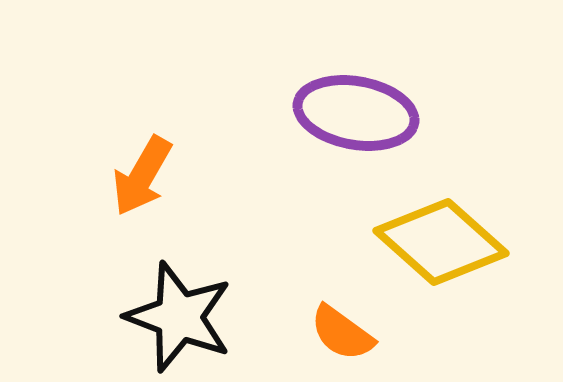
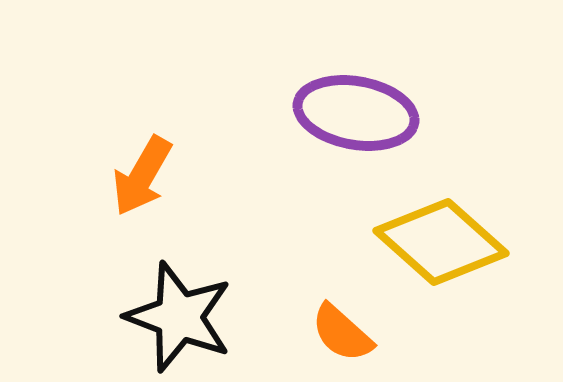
orange semicircle: rotated 6 degrees clockwise
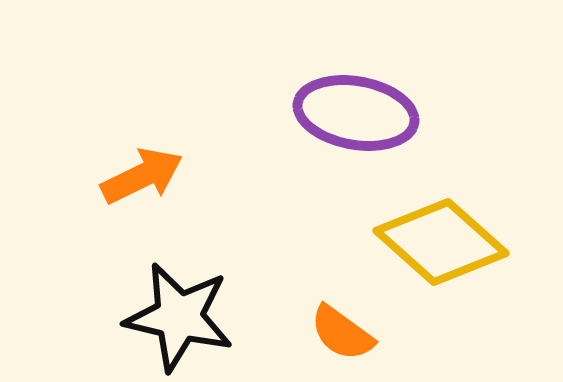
orange arrow: rotated 146 degrees counterclockwise
black star: rotated 8 degrees counterclockwise
orange semicircle: rotated 6 degrees counterclockwise
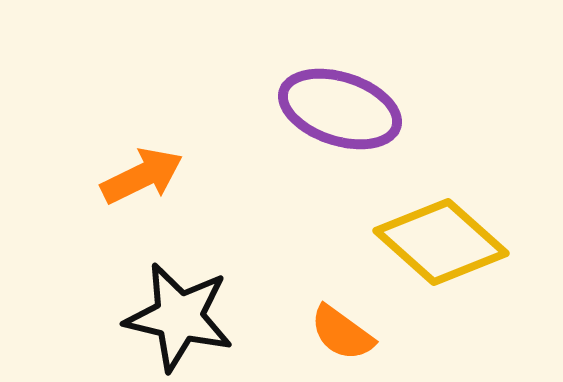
purple ellipse: moved 16 px left, 4 px up; rotated 8 degrees clockwise
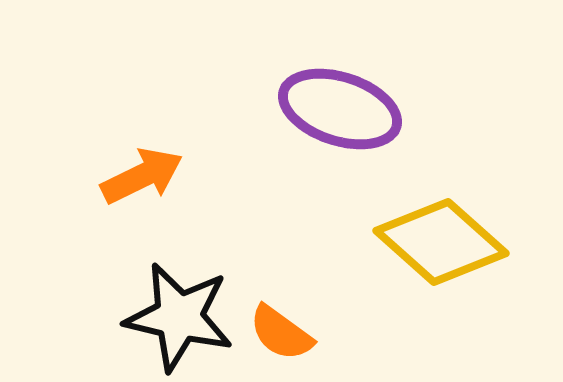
orange semicircle: moved 61 px left
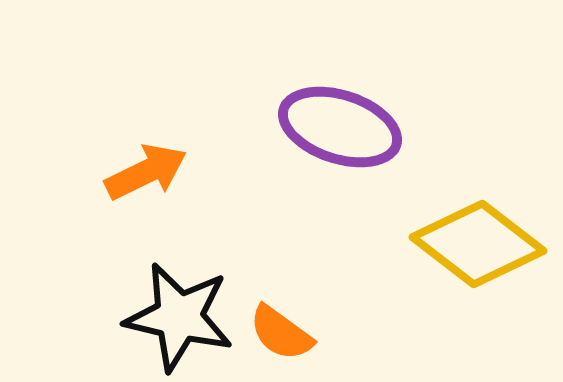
purple ellipse: moved 18 px down
orange arrow: moved 4 px right, 4 px up
yellow diamond: moved 37 px right, 2 px down; rotated 4 degrees counterclockwise
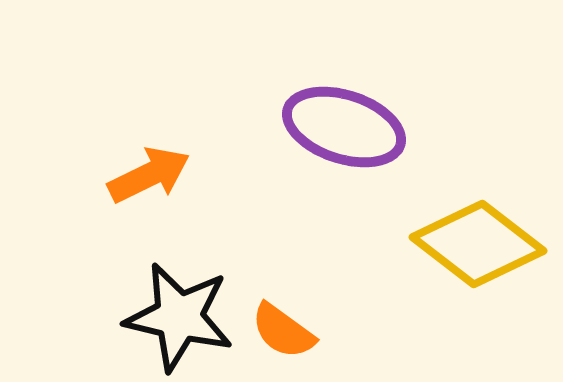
purple ellipse: moved 4 px right
orange arrow: moved 3 px right, 3 px down
orange semicircle: moved 2 px right, 2 px up
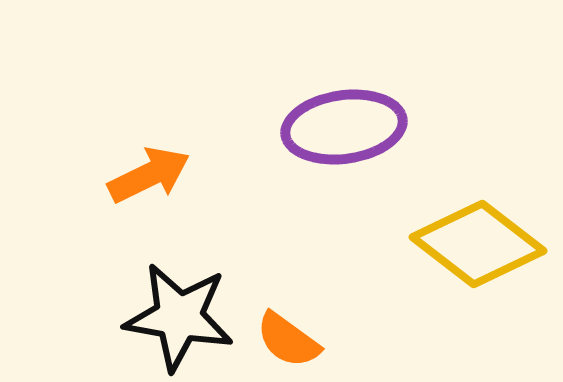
purple ellipse: rotated 26 degrees counterclockwise
black star: rotated 3 degrees counterclockwise
orange semicircle: moved 5 px right, 9 px down
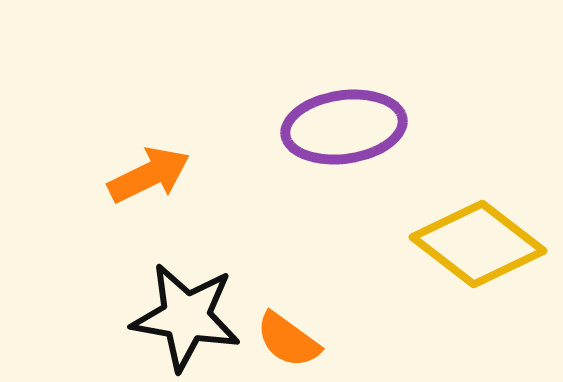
black star: moved 7 px right
